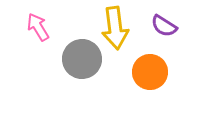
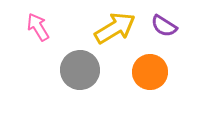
yellow arrow: rotated 114 degrees counterclockwise
gray circle: moved 2 px left, 11 px down
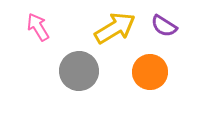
gray circle: moved 1 px left, 1 px down
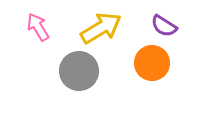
yellow arrow: moved 14 px left
orange circle: moved 2 px right, 9 px up
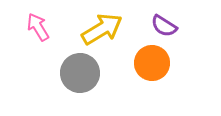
yellow arrow: moved 1 px right, 1 px down
gray circle: moved 1 px right, 2 px down
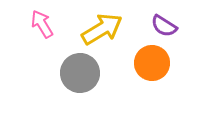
pink arrow: moved 4 px right, 3 px up
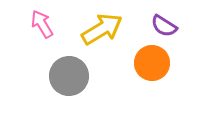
gray circle: moved 11 px left, 3 px down
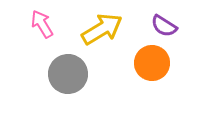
gray circle: moved 1 px left, 2 px up
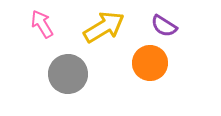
yellow arrow: moved 2 px right, 2 px up
orange circle: moved 2 px left
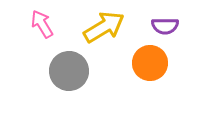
purple semicircle: moved 1 px right; rotated 32 degrees counterclockwise
gray circle: moved 1 px right, 3 px up
